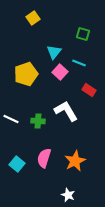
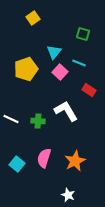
yellow pentagon: moved 5 px up
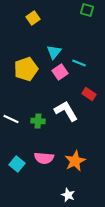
green square: moved 4 px right, 24 px up
pink square: rotated 14 degrees clockwise
red rectangle: moved 4 px down
pink semicircle: rotated 102 degrees counterclockwise
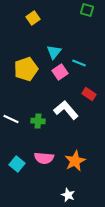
white L-shape: moved 1 px up; rotated 10 degrees counterclockwise
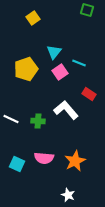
cyan square: rotated 14 degrees counterclockwise
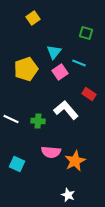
green square: moved 1 px left, 23 px down
pink semicircle: moved 7 px right, 6 px up
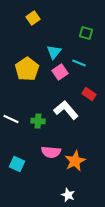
yellow pentagon: moved 1 px right; rotated 15 degrees counterclockwise
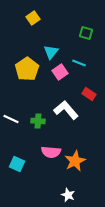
cyan triangle: moved 3 px left
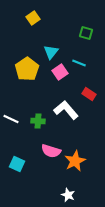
pink semicircle: moved 1 px up; rotated 12 degrees clockwise
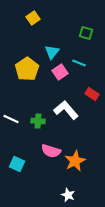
cyan triangle: moved 1 px right
red rectangle: moved 3 px right
